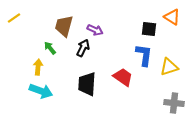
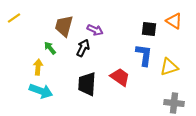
orange triangle: moved 2 px right, 4 px down
red trapezoid: moved 3 px left
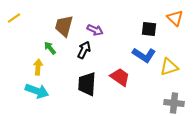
orange triangle: moved 1 px right, 3 px up; rotated 12 degrees clockwise
black arrow: moved 1 px right, 2 px down
blue L-shape: rotated 115 degrees clockwise
cyan arrow: moved 4 px left
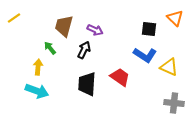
blue L-shape: moved 1 px right
yellow triangle: rotated 42 degrees clockwise
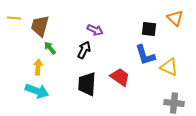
yellow line: rotated 40 degrees clockwise
brown trapezoid: moved 24 px left
blue L-shape: rotated 40 degrees clockwise
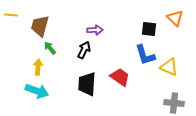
yellow line: moved 3 px left, 3 px up
purple arrow: rotated 28 degrees counterclockwise
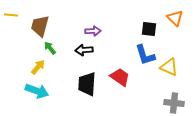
purple arrow: moved 2 px left, 1 px down
black arrow: rotated 120 degrees counterclockwise
yellow arrow: rotated 35 degrees clockwise
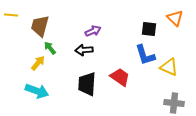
purple arrow: rotated 21 degrees counterclockwise
yellow arrow: moved 4 px up
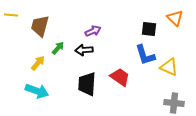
green arrow: moved 8 px right; rotated 80 degrees clockwise
